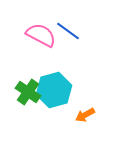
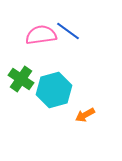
pink semicircle: rotated 36 degrees counterclockwise
green cross: moved 7 px left, 13 px up
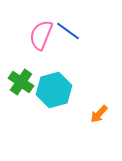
pink semicircle: rotated 60 degrees counterclockwise
green cross: moved 3 px down
orange arrow: moved 14 px right, 1 px up; rotated 18 degrees counterclockwise
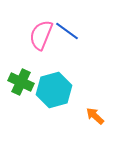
blue line: moved 1 px left
green cross: rotated 10 degrees counterclockwise
orange arrow: moved 4 px left, 2 px down; rotated 90 degrees clockwise
